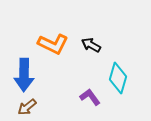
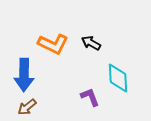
black arrow: moved 2 px up
cyan diamond: rotated 20 degrees counterclockwise
purple L-shape: rotated 15 degrees clockwise
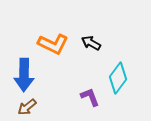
cyan diamond: rotated 40 degrees clockwise
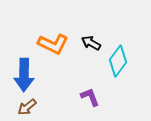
cyan diamond: moved 17 px up
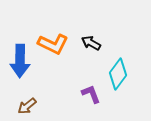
cyan diamond: moved 13 px down
blue arrow: moved 4 px left, 14 px up
purple L-shape: moved 1 px right, 3 px up
brown arrow: moved 1 px up
